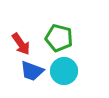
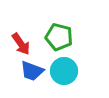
green pentagon: moved 1 px up
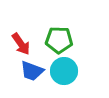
green pentagon: moved 3 px down; rotated 12 degrees counterclockwise
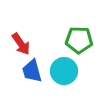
green pentagon: moved 20 px right
blue trapezoid: rotated 55 degrees clockwise
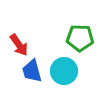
green pentagon: moved 1 px right, 2 px up
red arrow: moved 2 px left, 1 px down
